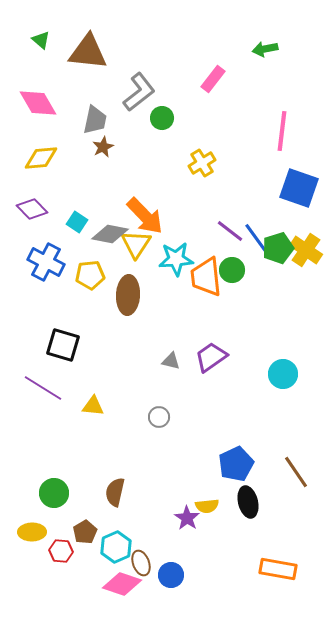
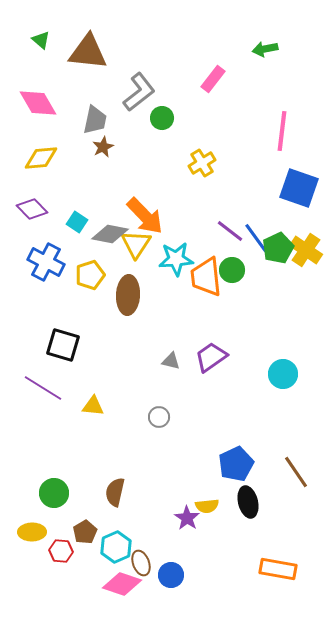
green pentagon at (278, 248): rotated 8 degrees counterclockwise
yellow pentagon at (90, 275): rotated 12 degrees counterclockwise
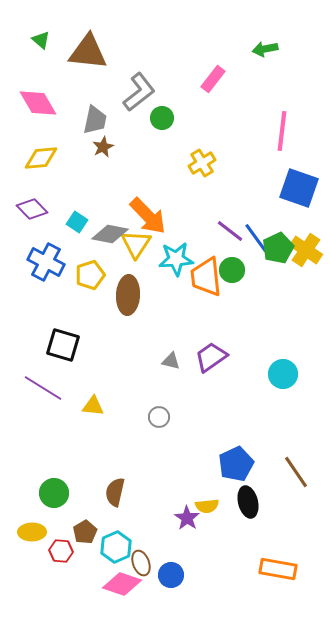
orange arrow at (145, 216): moved 3 px right
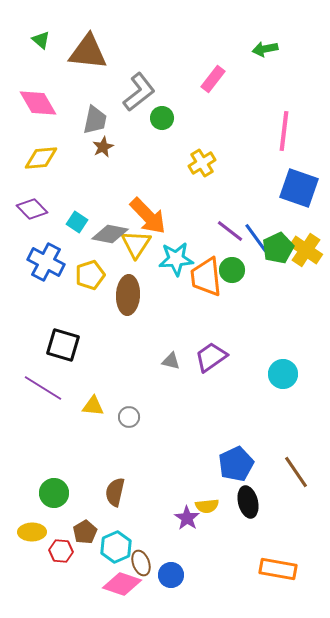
pink line at (282, 131): moved 2 px right
gray circle at (159, 417): moved 30 px left
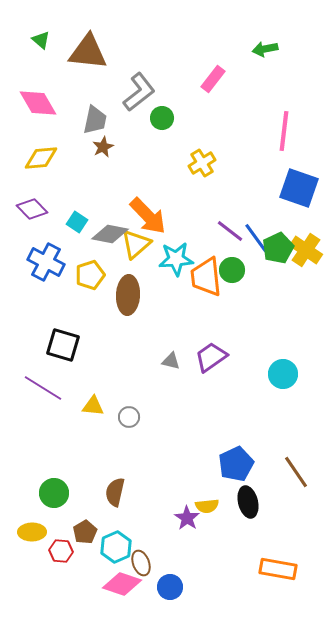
yellow triangle at (136, 244): rotated 16 degrees clockwise
blue circle at (171, 575): moved 1 px left, 12 px down
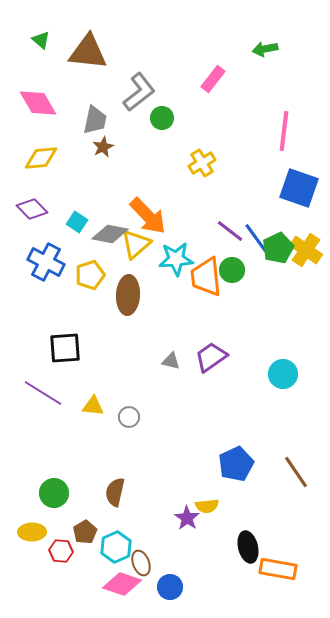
black square at (63, 345): moved 2 px right, 3 px down; rotated 20 degrees counterclockwise
purple line at (43, 388): moved 5 px down
black ellipse at (248, 502): moved 45 px down
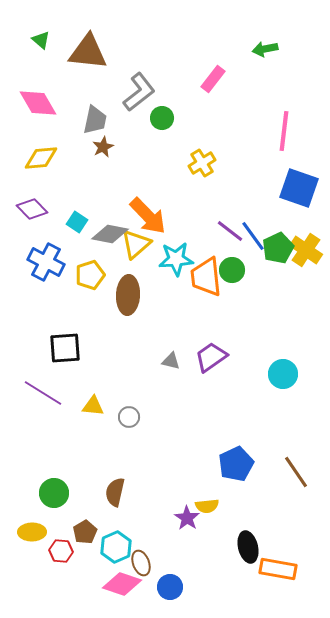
blue line at (256, 238): moved 3 px left, 2 px up
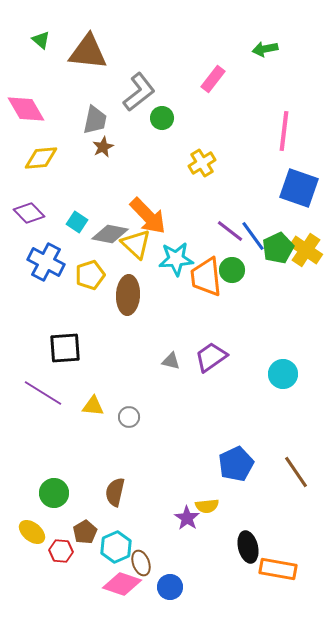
pink diamond at (38, 103): moved 12 px left, 6 px down
purple diamond at (32, 209): moved 3 px left, 4 px down
yellow triangle at (136, 244): rotated 36 degrees counterclockwise
yellow ellipse at (32, 532): rotated 40 degrees clockwise
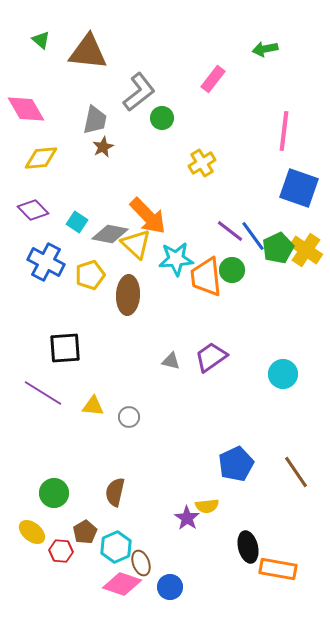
purple diamond at (29, 213): moved 4 px right, 3 px up
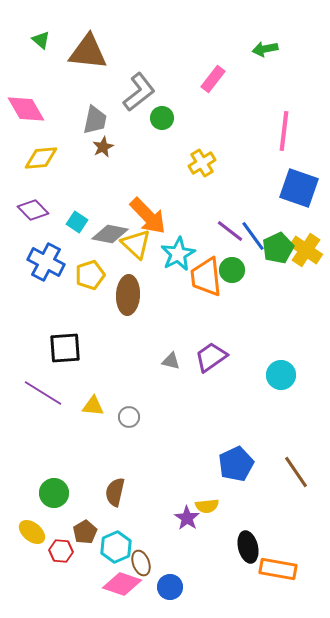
cyan star at (176, 259): moved 2 px right, 5 px up; rotated 24 degrees counterclockwise
cyan circle at (283, 374): moved 2 px left, 1 px down
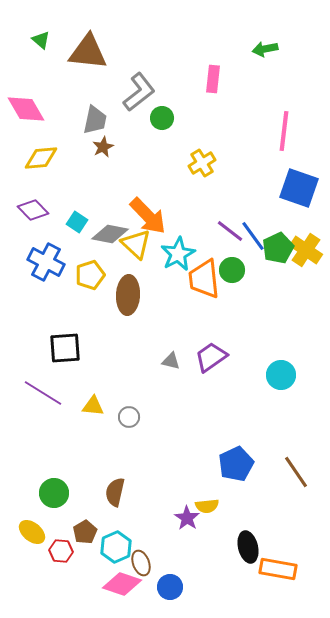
pink rectangle at (213, 79): rotated 32 degrees counterclockwise
orange trapezoid at (206, 277): moved 2 px left, 2 px down
